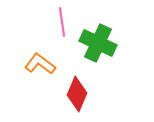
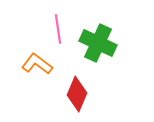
pink line: moved 4 px left, 7 px down
orange L-shape: moved 3 px left
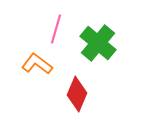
pink line: moved 2 px left; rotated 24 degrees clockwise
green cross: rotated 15 degrees clockwise
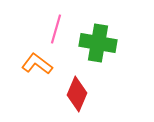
green cross: rotated 30 degrees counterclockwise
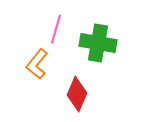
orange L-shape: rotated 88 degrees counterclockwise
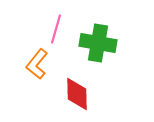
red diamond: rotated 24 degrees counterclockwise
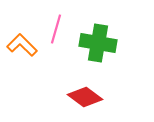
orange L-shape: moved 15 px left, 19 px up; rotated 96 degrees clockwise
red diamond: moved 8 px right, 3 px down; rotated 52 degrees counterclockwise
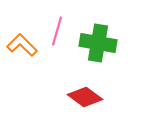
pink line: moved 1 px right, 2 px down
